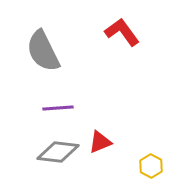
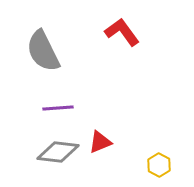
yellow hexagon: moved 8 px right, 1 px up
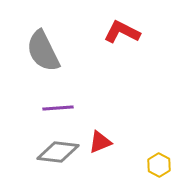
red L-shape: rotated 27 degrees counterclockwise
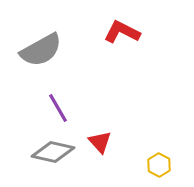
gray semicircle: moved 2 px left, 1 px up; rotated 93 degrees counterclockwise
purple line: rotated 64 degrees clockwise
red triangle: rotated 50 degrees counterclockwise
gray diamond: moved 5 px left; rotated 6 degrees clockwise
